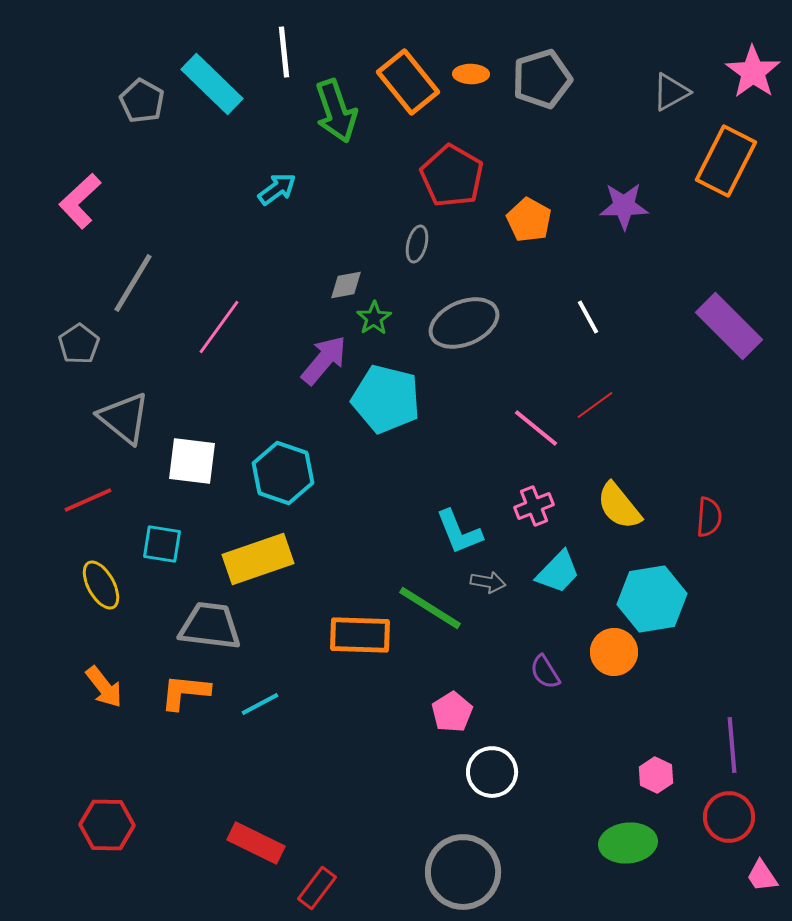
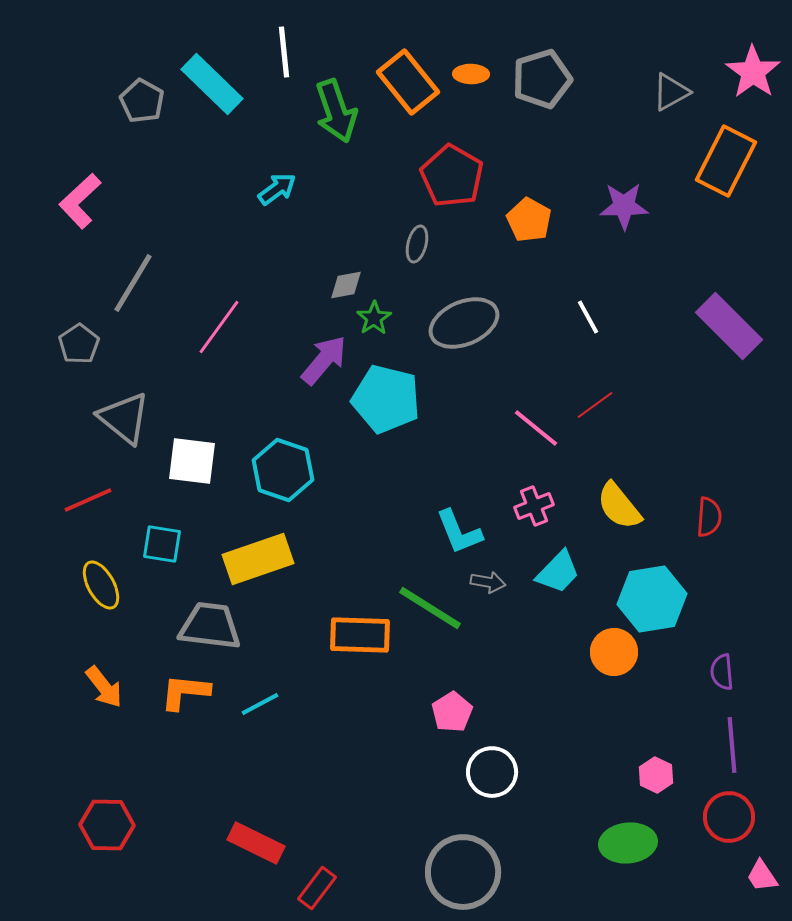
cyan hexagon at (283, 473): moved 3 px up
purple semicircle at (545, 672): moved 177 px right; rotated 27 degrees clockwise
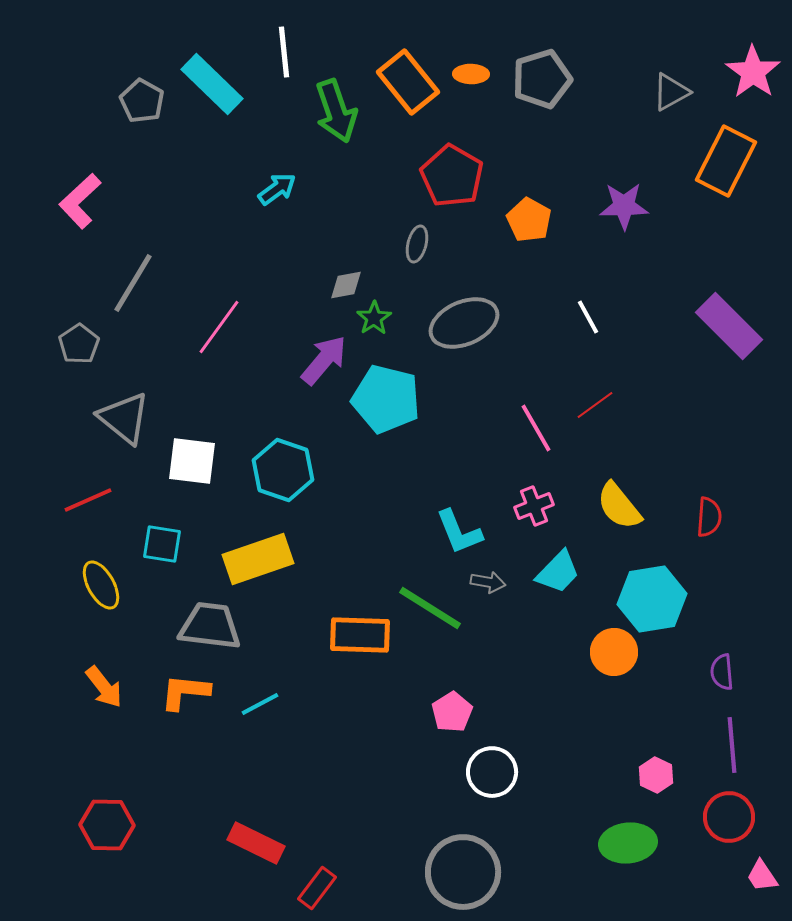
pink line at (536, 428): rotated 21 degrees clockwise
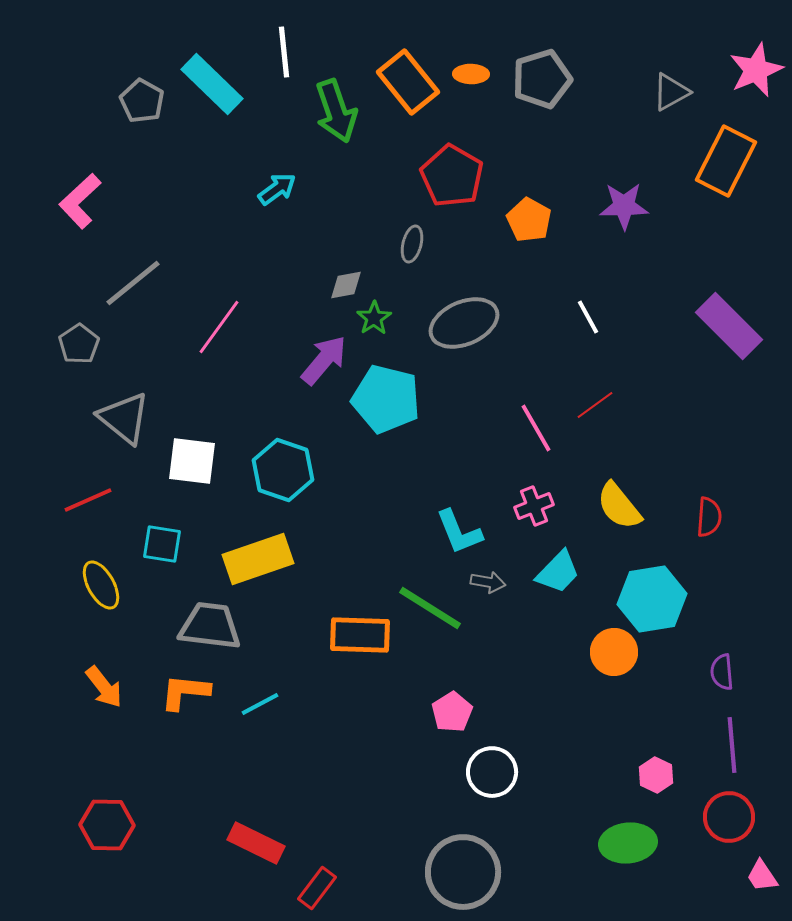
pink star at (753, 72): moved 3 px right, 2 px up; rotated 14 degrees clockwise
gray ellipse at (417, 244): moved 5 px left
gray line at (133, 283): rotated 20 degrees clockwise
